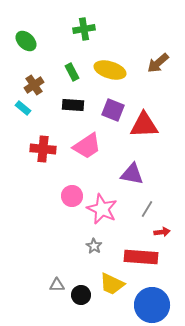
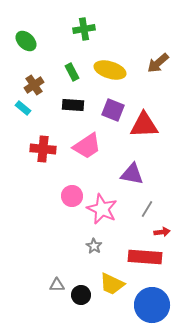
red rectangle: moved 4 px right
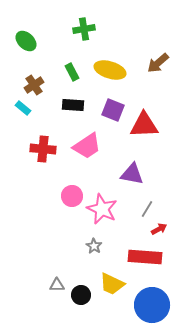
red arrow: moved 3 px left, 3 px up; rotated 21 degrees counterclockwise
